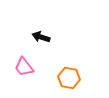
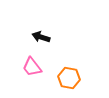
pink trapezoid: moved 8 px right
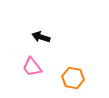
orange hexagon: moved 4 px right
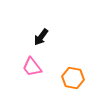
black arrow: rotated 72 degrees counterclockwise
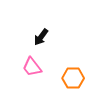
orange hexagon: rotated 10 degrees counterclockwise
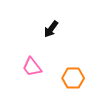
black arrow: moved 10 px right, 8 px up
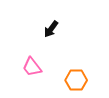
orange hexagon: moved 3 px right, 2 px down
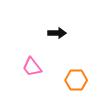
black arrow: moved 6 px right, 4 px down; rotated 126 degrees counterclockwise
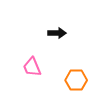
pink trapezoid: rotated 15 degrees clockwise
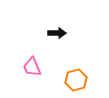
orange hexagon: rotated 15 degrees counterclockwise
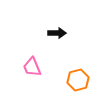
orange hexagon: moved 2 px right
